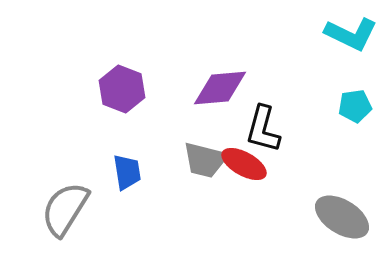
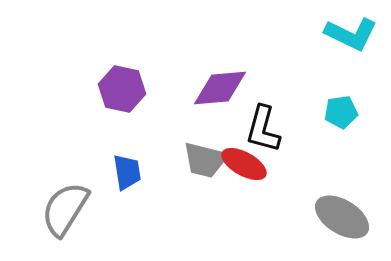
purple hexagon: rotated 9 degrees counterclockwise
cyan pentagon: moved 14 px left, 6 px down
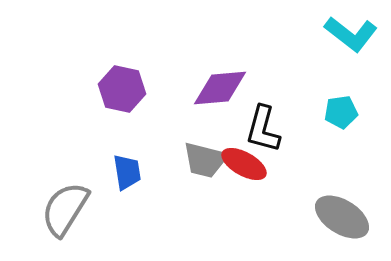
cyan L-shape: rotated 12 degrees clockwise
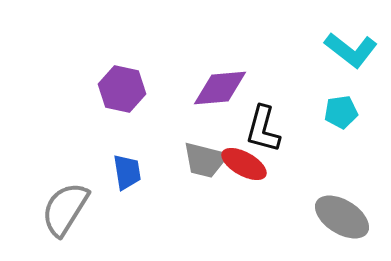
cyan L-shape: moved 16 px down
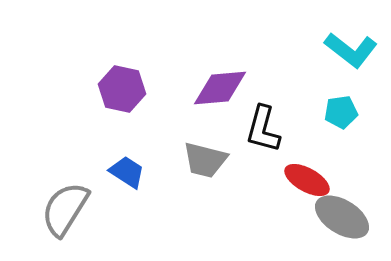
red ellipse: moved 63 px right, 16 px down
blue trapezoid: rotated 48 degrees counterclockwise
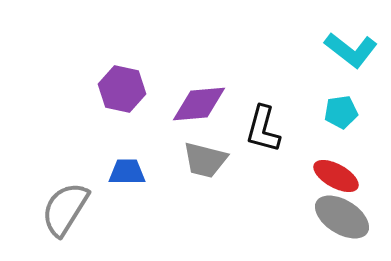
purple diamond: moved 21 px left, 16 px down
blue trapezoid: rotated 33 degrees counterclockwise
red ellipse: moved 29 px right, 4 px up
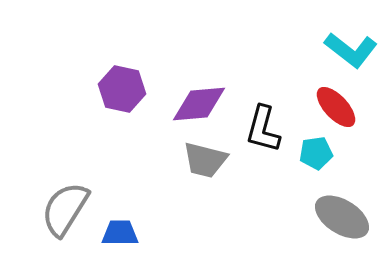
cyan pentagon: moved 25 px left, 41 px down
blue trapezoid: moved 7 px left, 61 px down
red ellipse: moved 69 px up; rotated 18 degrees clockwise
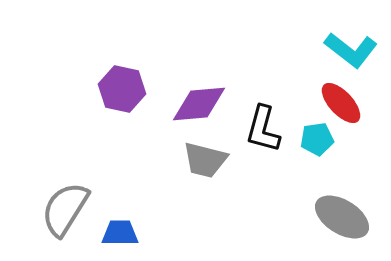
red ellipse: moved 5 px right, 4 px up
cyan pentagon: moved 1 px right, 14 px up
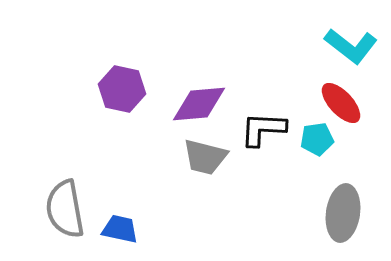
cyan L-shape: moved 4 px up
black L-shape: rotated 78 degrees clockwise
gray trapezoid: moved 3 px up
gray semicircle: rotated 42 degrees counterclockwise
gray ellipse: moved 1 px right, 4 px up; rotated 66 degrees clockwise
blue trapezoid: moved 4 px up; rotated 12 degrees clockwise
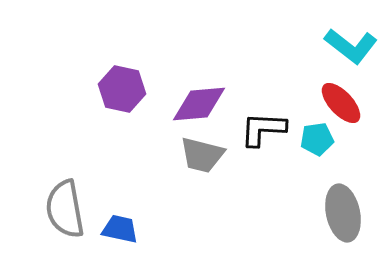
gray trapezoid: moved 3 px left, 2 px up
gray ellipse: rotated 20 degrees counterclockwise
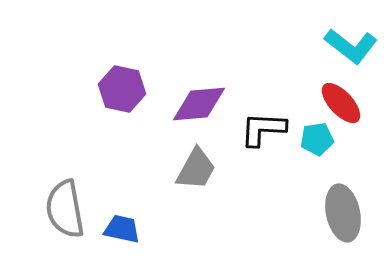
gray trapezoid: moved 6 px left, 14 px down; rotated 75 degrees counterclockwise
blue trapezoid: moved 2 px right
